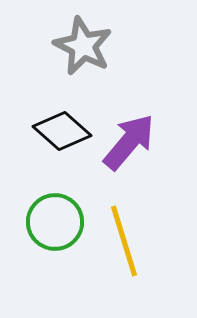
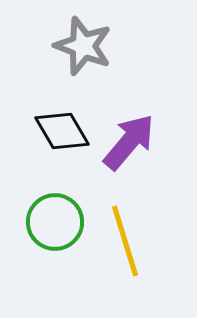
gray star: rotated 6 degrees counterclockwise
black diamond: rotated 18 degrees clockwise
yellow line: moved 1 px right
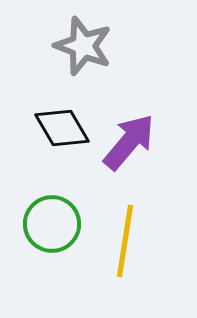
black diamond: moved 3 px up
green circle: moved 3 px left, 2 px down
yellow line: rotated 26 degrees clockwise
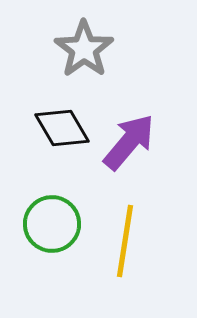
gray star: moved 1 px right, 3 px down; rotated 16 degrees clockwise
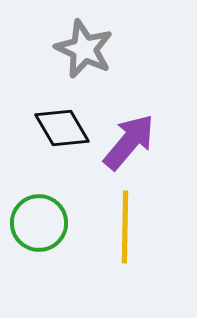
gray star: rotated 12 degrees counterclockwise
green circle: moved 13 px left, 1 px up
yellow line: moved 14 px up; rotated 8 degrees counterclockwise
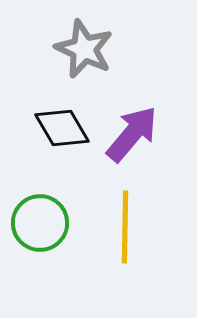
purple arrow: moved 3 px right, 8 px up
green circle: moved 1 px right
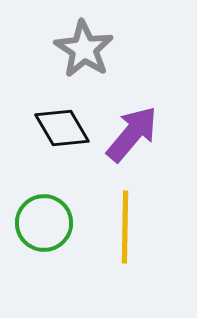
gray star: rotated 8 degrees clockwise
green circle: moved 4 px right
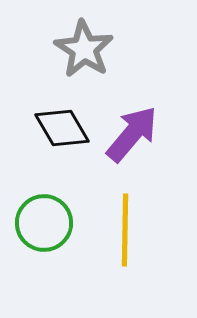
yellow line: moved 3 px down
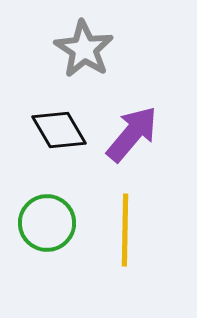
black diamond: moved 3 px left, 2 px down
green circle: moved 3 px right
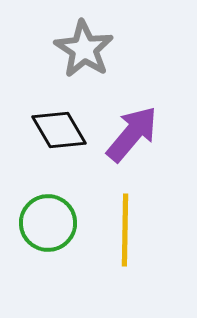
green circle: moved 1 px right
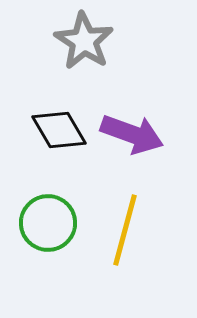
gray star: moved 8 px up
purple arrow: rotated 70 degrees clockwise
yellow line: rotated 14 degrees clockwise
